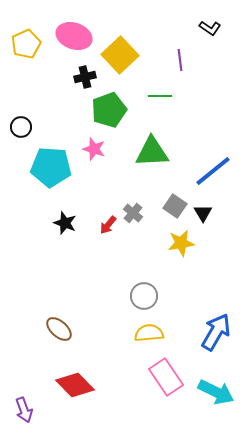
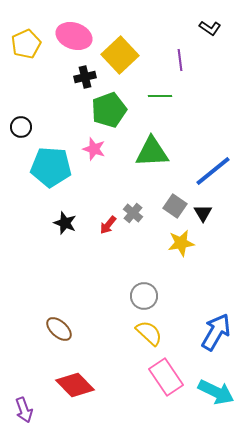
yellow semicircle: rotated 48 degrees clockwise
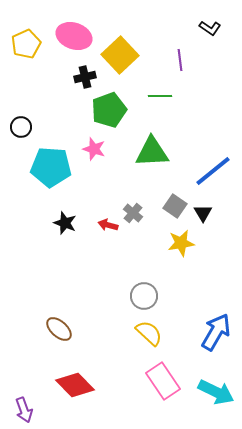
red arrow: rotated 66 degrees clockwise
pink rectangle: moved 3 px left, 4 px down
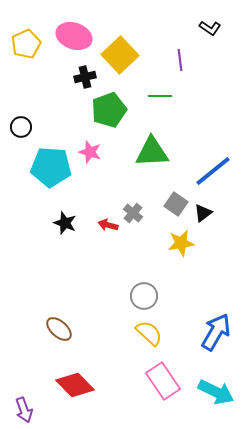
pink star: moved 4 px left, 3 px down
gray square: moved 1 px right, 2 px up
black triangle: rotated 24 degrees clockwise
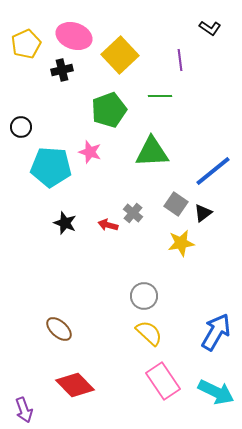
black cross: moved 23 px left, 7 px up
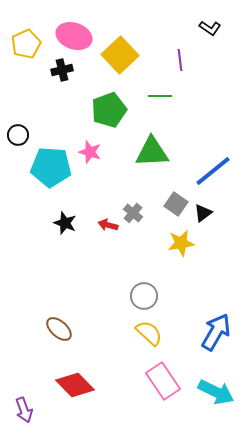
black circle: moved 3 px left, 8 px down
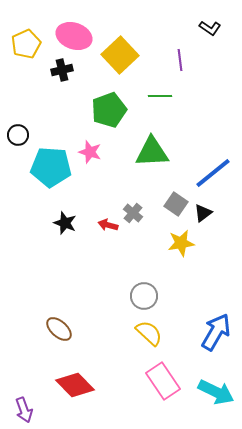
blue line: moved 2 px down
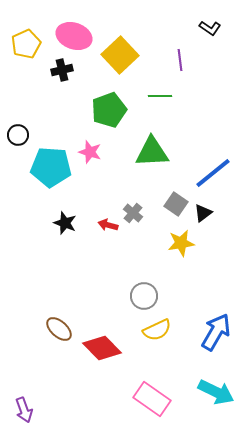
yellow semicircle: moved 8 px right, 3 px up; rotated 112 degrees clockwise
pink rectangle: moved 11 px left, 18 px down; rotated 21 degrees counterclockwise
red diamond: moved 27 px right, 37 px up
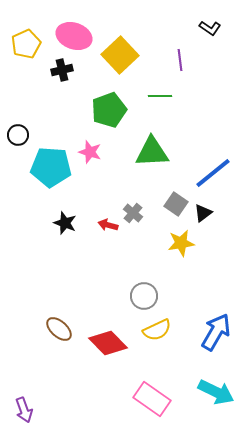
red diamond: moved 6 px right, 5 px up
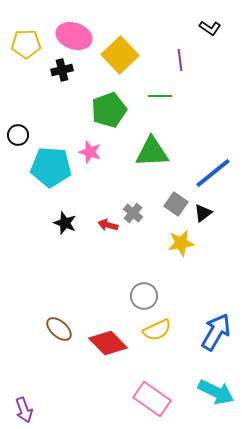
yellow pentagon: rotated 24 degrees clockwise
